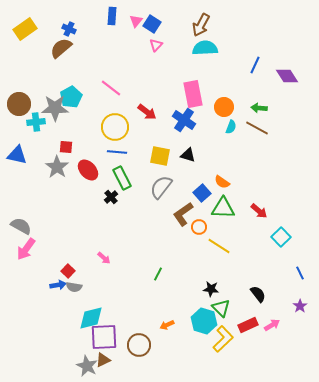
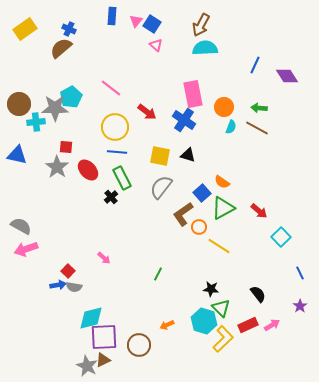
pink triangle at (156, 45): rotated 32 degrees counterclockwise
green triangle at (223, 208): rotated 30 degrees counterclockwise
pink arrow at (26, 249): rotated 35 degrees clockwise
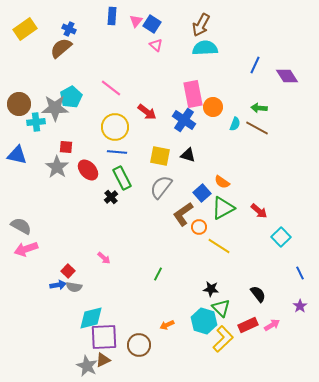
orange circle at (224, 107): moved 11 px left
cyan semicircle at (231, 127): moved 4 px right, 3 px up
